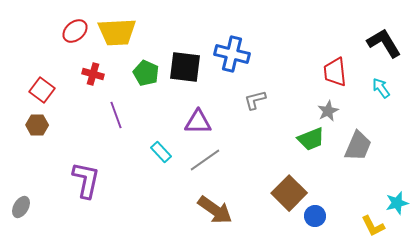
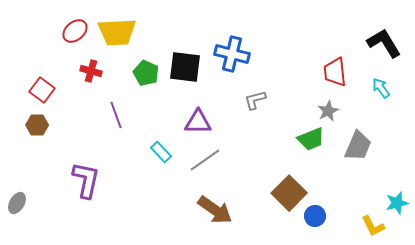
red cross: moved 2 px left, 3 px up
gray ellipse: moved 4 px left, 4 px up
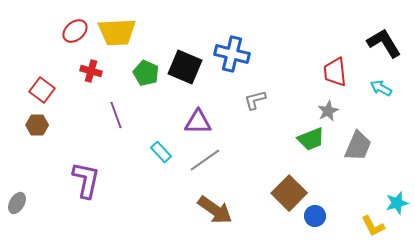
black square: rotated 16 degrees clockwise
cyan arrow: rotated 25 degrees counterclockwise
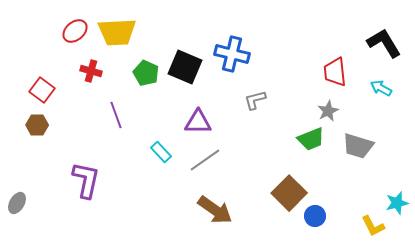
gray trapezoid: rotated 84 degrees clockwise
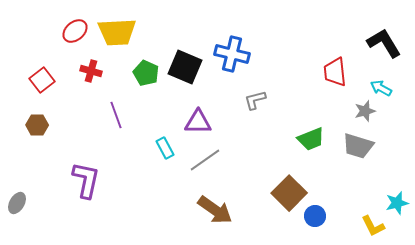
red square: moved 10 px up; rotated 15 degrees clockwise
gray star: moved 37 px right; rotated 10 degrees clockwise
cyan rectangle: moved 4 px right, 4 px up; rotated 15 degrees clockwise
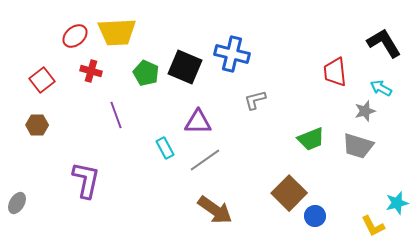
red ellipse: moved 5 px down
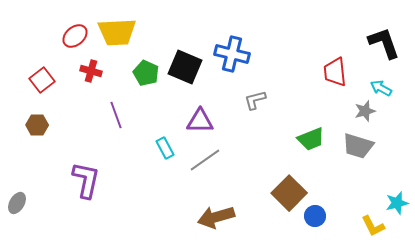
black L-shape: rotated 12 degrees clockwise
purple triangle: moved 2 px right, 1 px up
brown arrow: moved 1 px right, 7 px down; rotated 129 degrees clockwise
